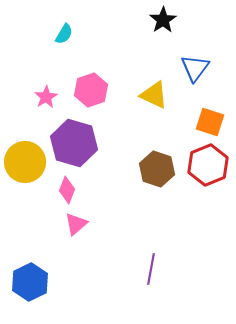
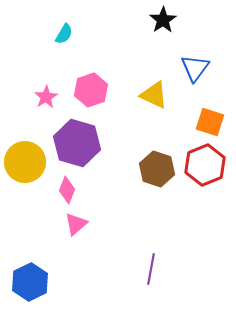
purple hexagon: moved 3 px right
red hexagon: moved 3 px left
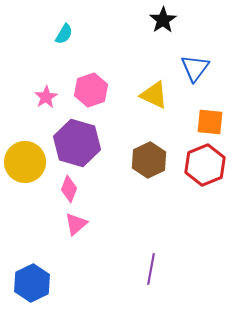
orange square: rotated 12 degrees counterclockwise
brown hexagon: moved 8 px left, 9 px up; rotated 16 degrees clockwise
pink diamond: moved 2 px right, 1 px up
blue hexagon: moved 2 px right, 1 px down
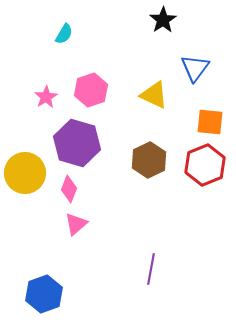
yellow circle: moved 11 px down
blue hexagon: moved 12 px right, 11 px down; rotated 6 degrees clockwise
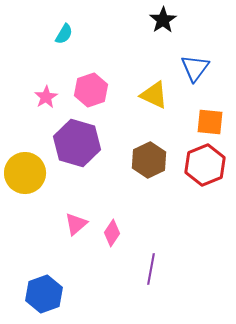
pink diamond: moved 43 px right, 44 px down; rotated 12 degrees clockwise
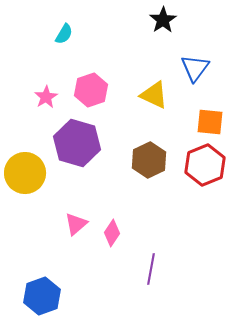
blue hexagon: moved 2 px left, 2 px down
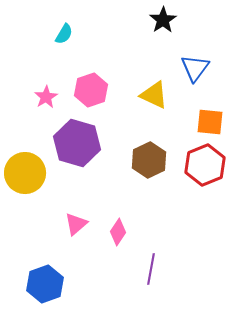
pink diamond: moved 6 px right, 1 px up
blue hexagon: moved 3 px right, 12 px up
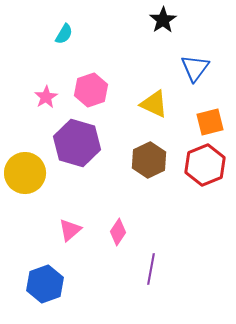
yellow triangle: moved 9 px down
orange square: rotated 20 degrees counterclockwise
pink triangle: moved 6 px left, 6 px down
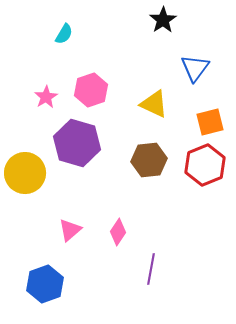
brown hexagon: rotated 20 degrees clockwise
